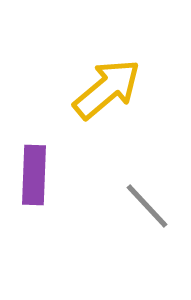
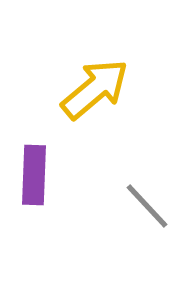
yellow arrow: moved 12 px left
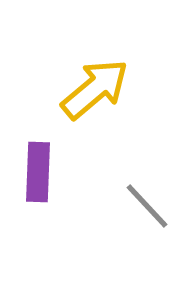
purple rectangle: moved 4 px right, 3 px up
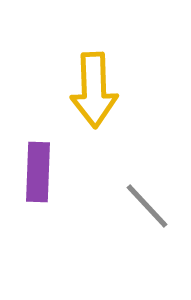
yellow arrow: moved 1 px left, 1 px down; rotated 128 degrees clockwise
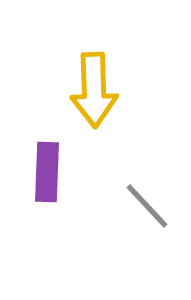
purple rectangle: moved 9 px right
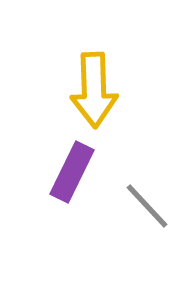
purple rectangle: moved 25 px right; rotated 24 degrees clockwise
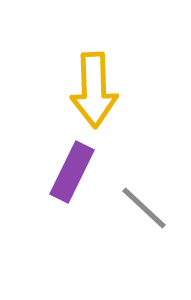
gray line: moved 3 px left, 2 px down; rotated 4 degrees counterclockwise
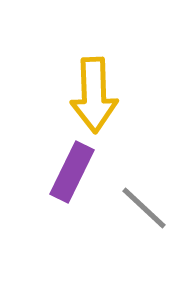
yellow arrow: moved 5 px down
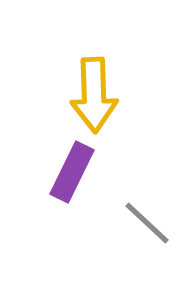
gray line: moved 3 px right, 15 px down
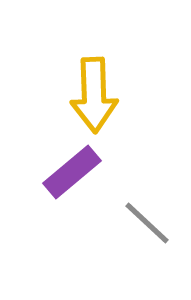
purple rectangle: rotated 24 degrees clockwise
